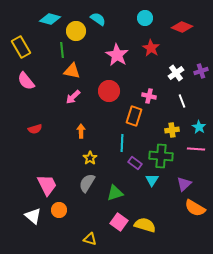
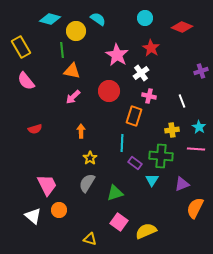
white cross: moved 35 px left
purple triangle: moved 2 px left; rotated 21 degrees clockwise
orange semicircle: rotated 85 degrees clockwise
yellow semicircle: moved 1 px right, 6 px down; rotated 40 degrees counterclockwise
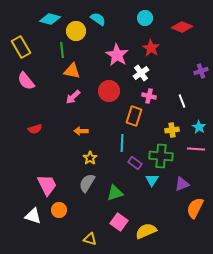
orange arrow: rotated 88 degrees counterclockwise
white triangle: rotated 24 degrees counterclockwise
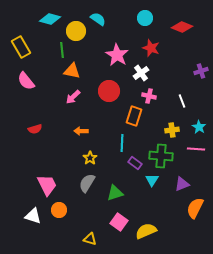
red star: rotated 12 degrees counterclockwise
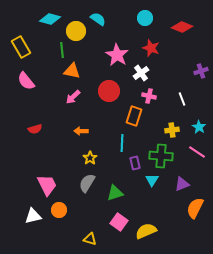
white line: moved 2 px up
pink line: moved 1 px right, 3 px down; rotated 30 degrees clockwise
purple rectangle: rotated 40 degrees clockwise
white triangle: rotated 30 degrees counterclockwise
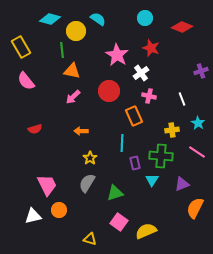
orange rectangle: rotated 42 degrees counterclockwise
cyan star: moved 1 px left, 4 px up
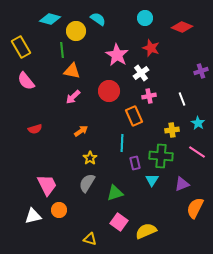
pink cross: rotated 24 degrees counterclockwise
orange arrow: rotated 144 degrees clockwise
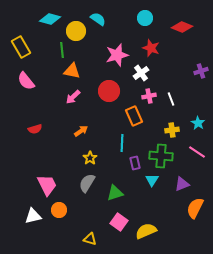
pink star: rotated 25 degrees clockwise
white line: moved 11 px left
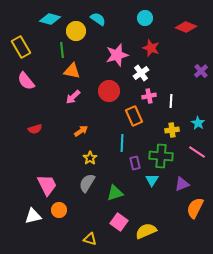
red diamond: moved 4 px right
purple cross: rotated 24 degrees counterclockwise
white line: moved 2 px down; rotated 24 degrees clockwise
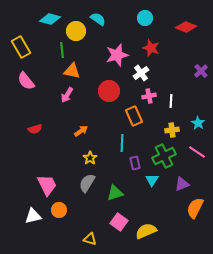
pink arrow: moved 6 px left, 2 px up; rotated 14 degrees counterclockwise
green cross: moved 3 px right; rotated 30 degrees counterclockwise
